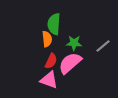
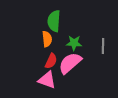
green semicircle: moved 3 px up
gray line: rotated 49 degrees counterclockwise
pink triangle: moved 2 px left
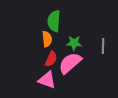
red semicircle: moved 2 px up
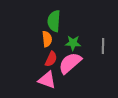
green star: moved 1 px left
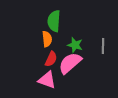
green star: moved 2 px right, 2 px down; rotated 14 degrees clockwise
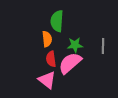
green semicircle: moved 3 px right
green star: rotated 21 degrees counterclockwise
red semicircle: rotated 147 degrees clockwise
pink triangle: rotated 18 degrees clockwise
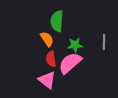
orange semicircle: rotated 28 degrees counterclockwise
gray line: moved 1 px right, 4 px up
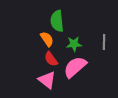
green semicircle: rotated 10 degrees counterclockwise
green star: moved 1 px left, 1 px up
red semicircle: rotated 28 degrees counterclockwise
pink semicircle: moved 5 px right, 4 px down
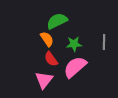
green semicircle: rotated 70 degrees clockwise
pink triangle: moved 3 px left; rotated 30 degrees clockwise
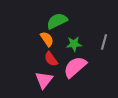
gray line: rotated 14 degrees clockwise
